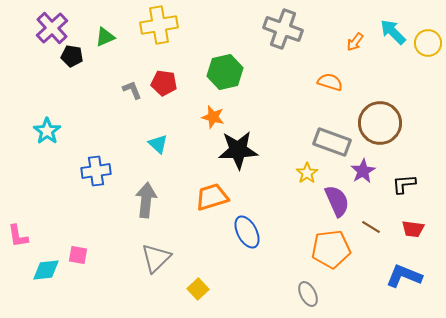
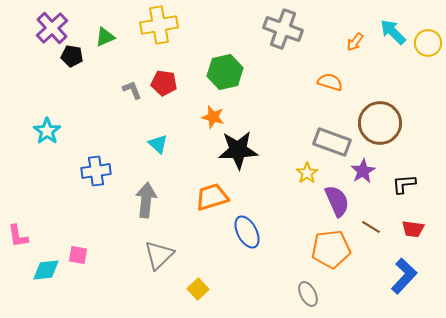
gray triangle: moved 3 px right, 3 px up
blue L-shape: rotated 111 degrees clockwise
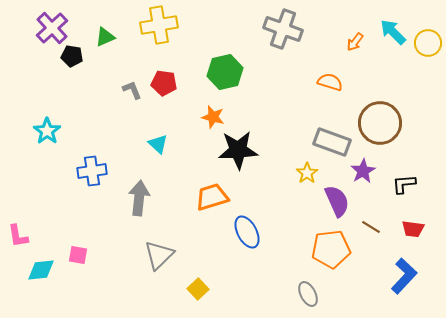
blue cross: moved 4 px left
gray arrow: moved 7 px left, 2 px up
cyan diamond: moved 5 px left
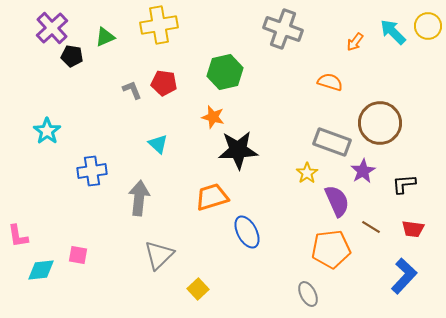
yellow circle: moved 17 px up
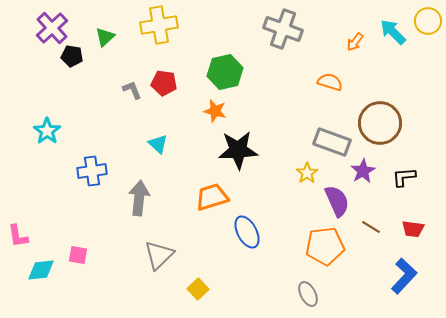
yellow circle: moved 5 px up
green triangle: rotated 20 degrees counterclockwise
orange star: moved 2 px right, 6 px up
black L-shape: moved 7 px up
orange pentagon: moved 6 px left, 3 px up
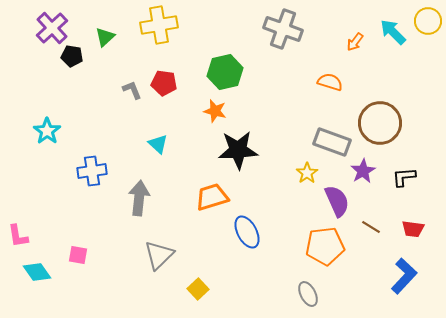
cyan diamond: moved 4 px left, 2 px down; rotated 60 degrees clockwise
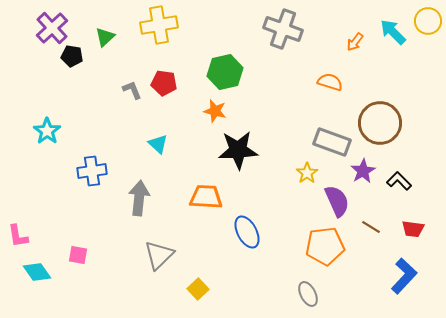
black L-shape: moved 5 px left, 4 px down; rotated 50 degrees clockwise
orange trapezoid: moved 6 px left; rotated 20 degrees clockwise
